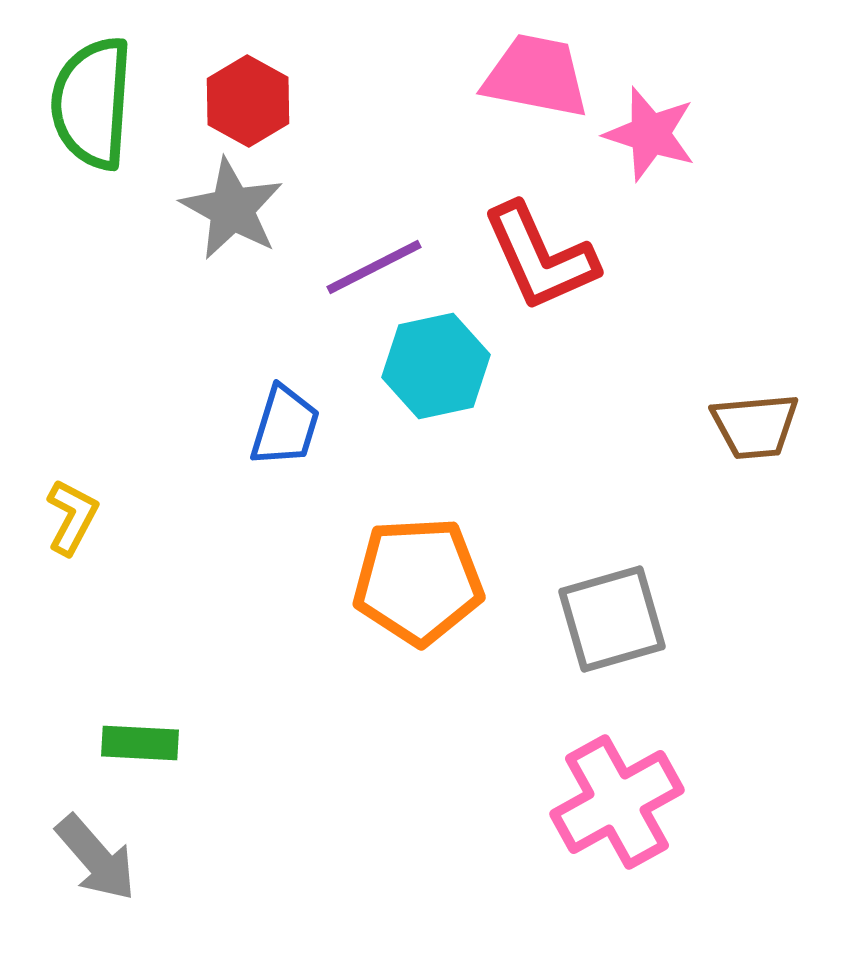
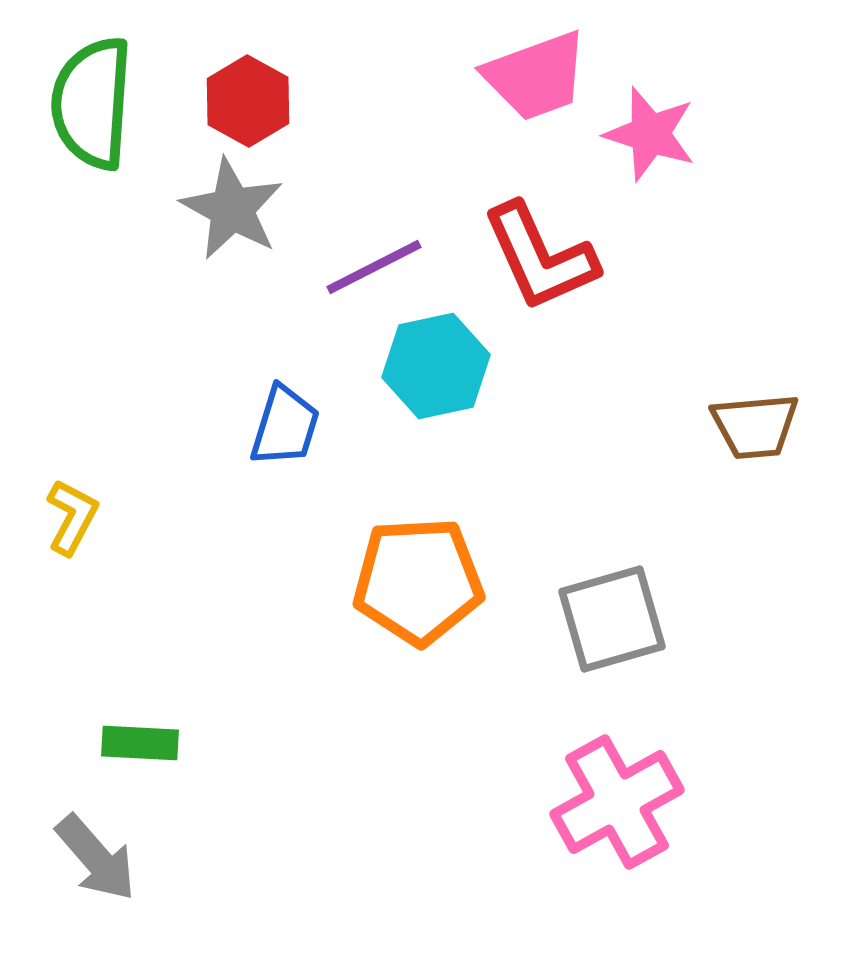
pink trapezoid: rotated 149 degrees clockwise
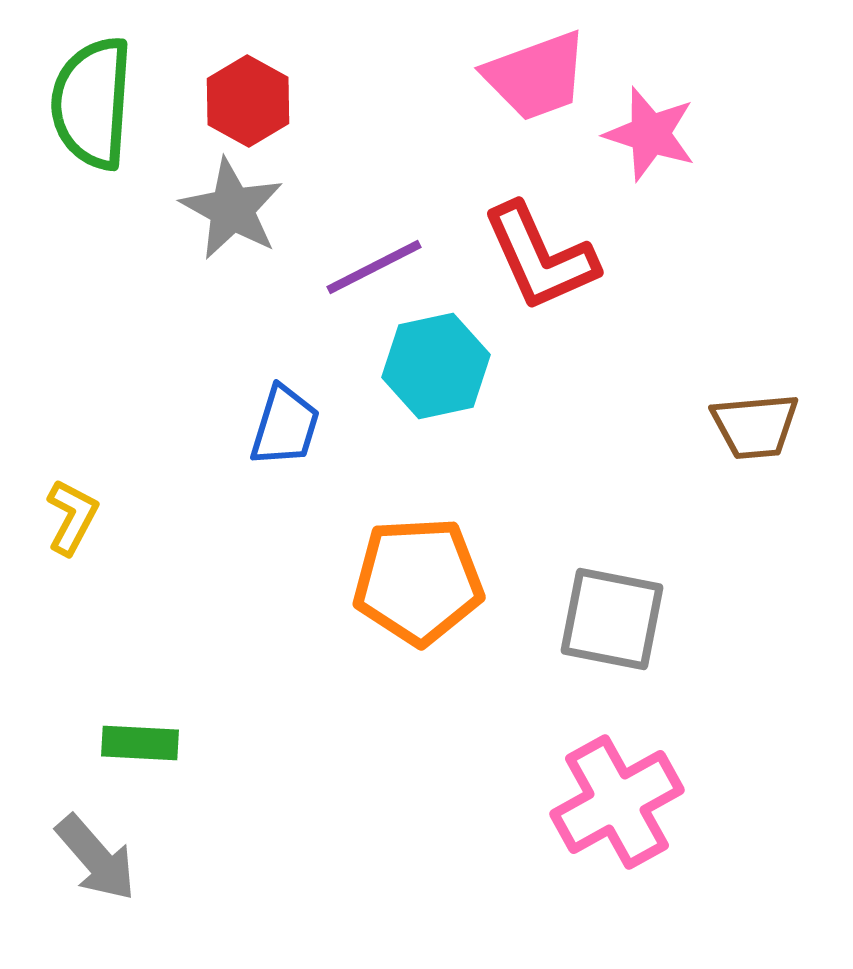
gray square: rotated 27 degrees clockwise
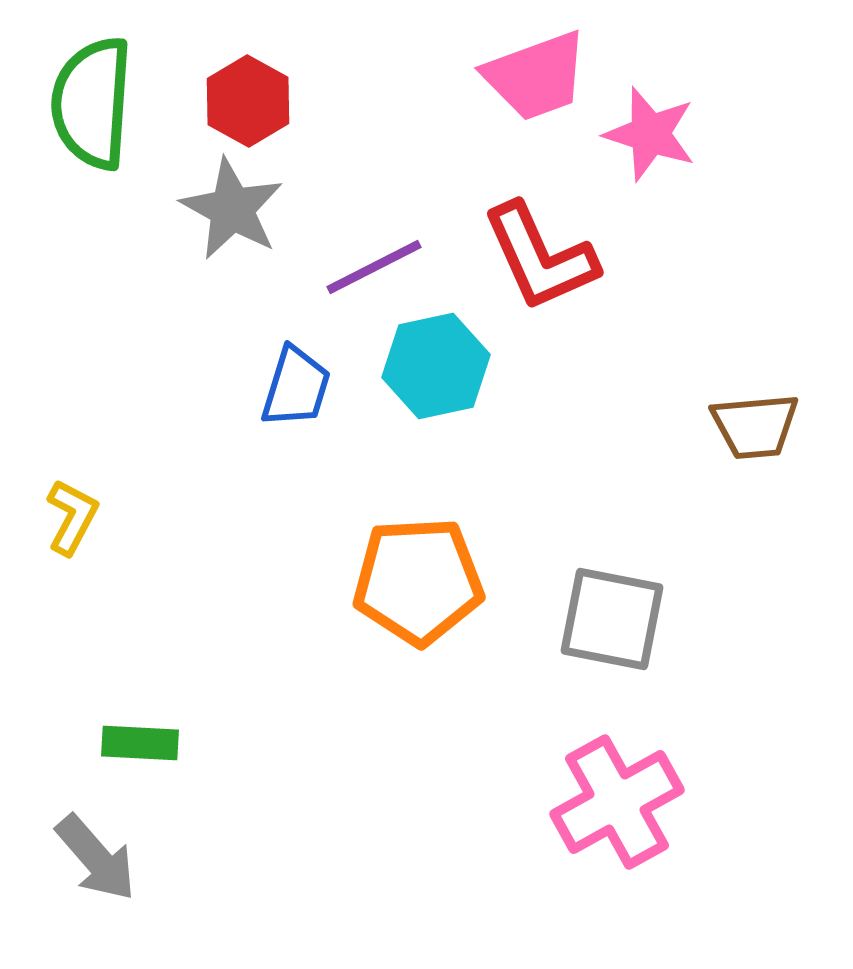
blue trapezoid: moved 11 px right, 39 px up
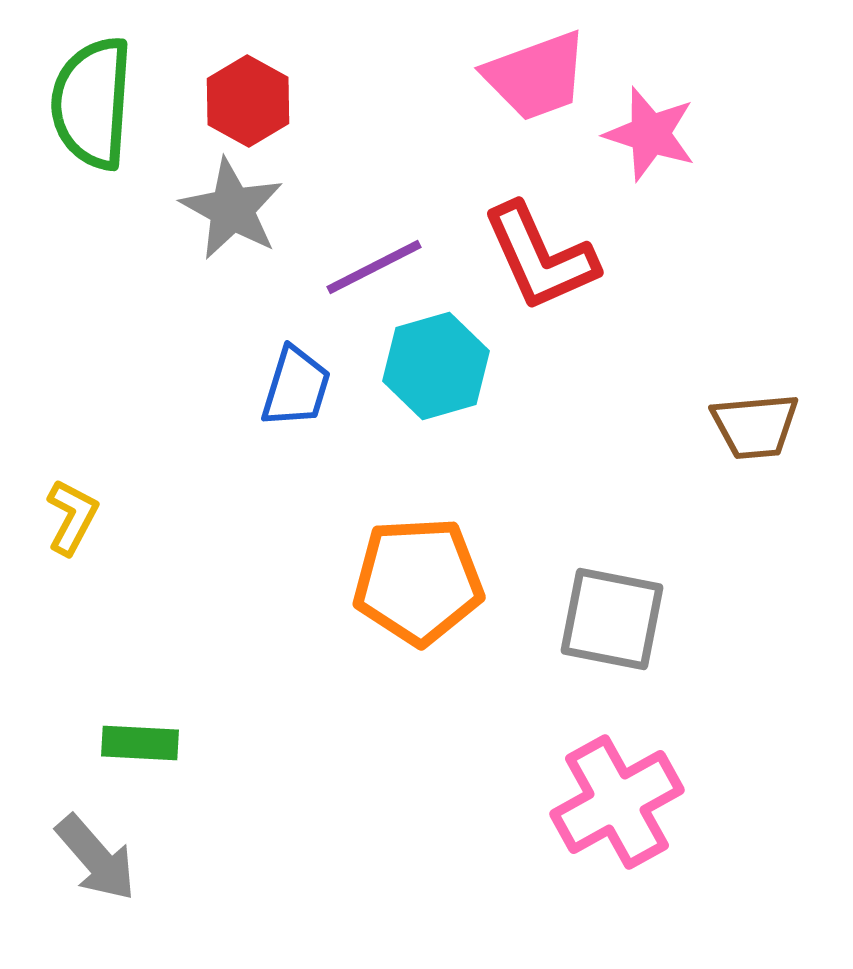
cyan hexagon: rotated 4 degrees counterclockwise
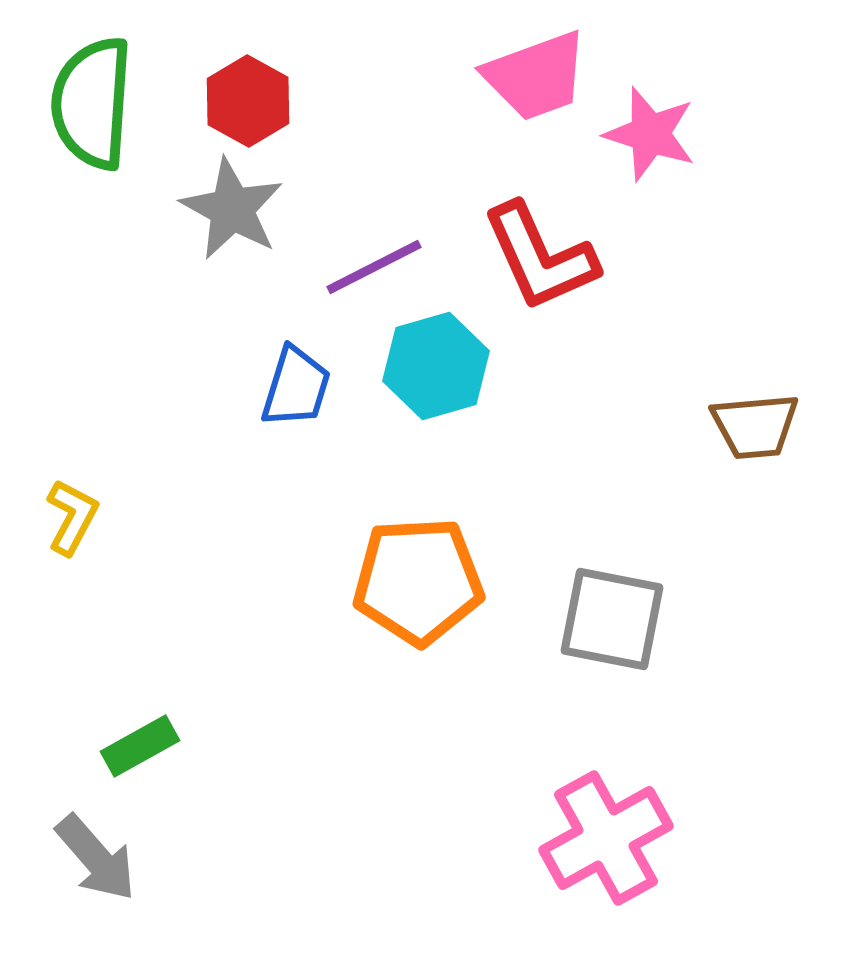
green rectangle: moved 3 px down; rotated 32 degrees counterclockwise
pink cross: moved 11 px left, 36 px down
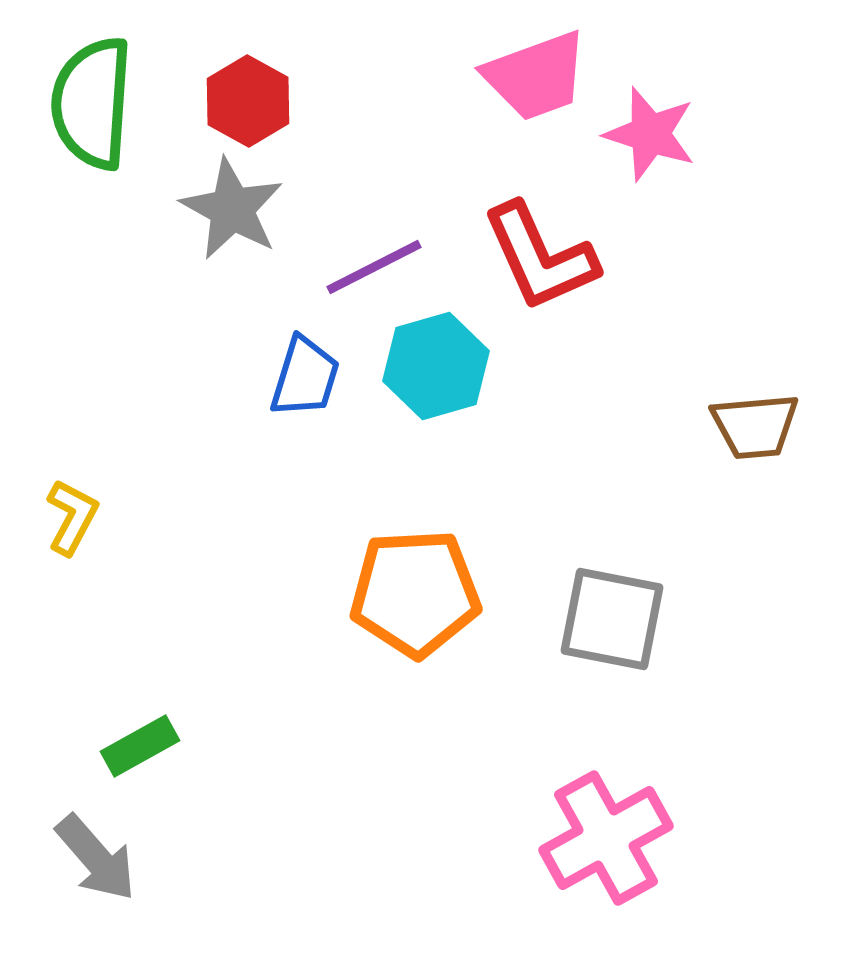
blue trapezoid: moved 9 px right, 10 px up
orange pentagon: moved 3 px left, 12 px down
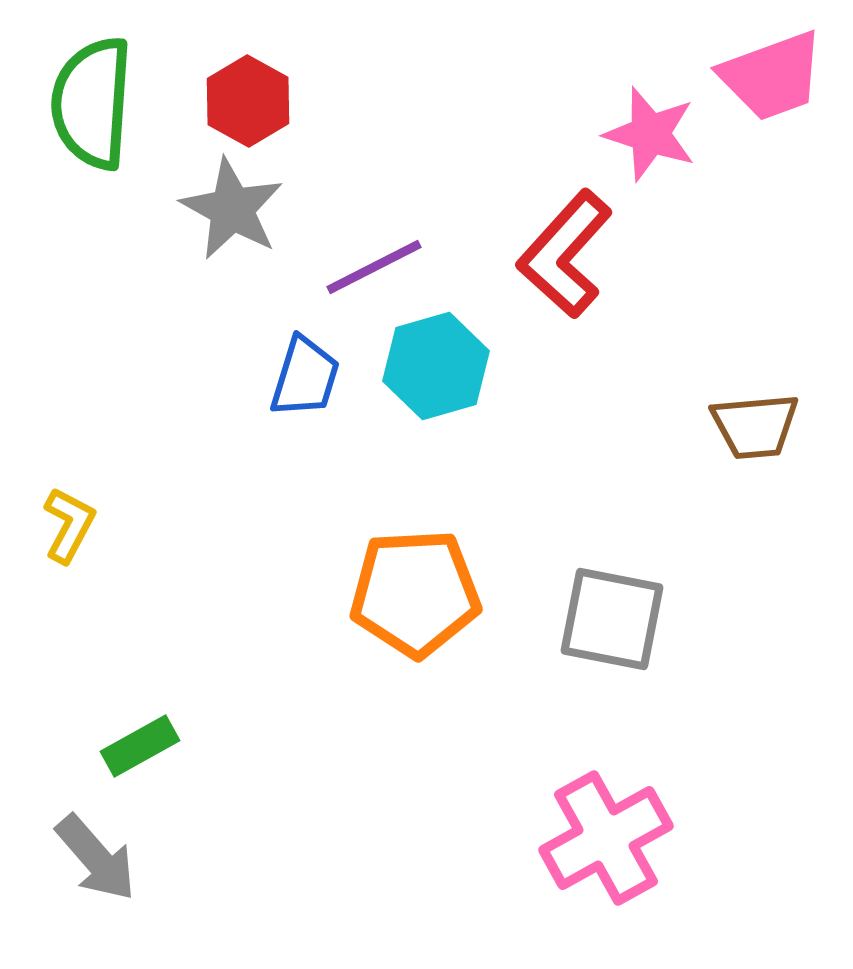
pink trapezoid: moved 236 px right
red L-shape: moved 25 px right, 3 px up; rotated 66 degrees clockwise
yellow L-shape: moved 3 px left, 8 px down
